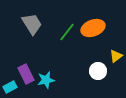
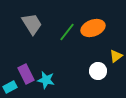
cyan star: rotated 24 degrees clockwise
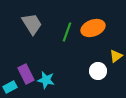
green line: rotated 18 degrees counterclockwise
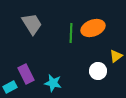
green line: moved 4 px right, 1 px down; rotated 18 degrees counterclockwise
cyan star: moved 7 px right, 3 px down
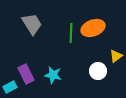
cyan star: moved 8 px up
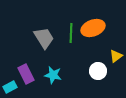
gray trapezoid: moved 12 px right, 14 px down
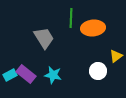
orange ellipse: rotated 15 degrees clockwise
green line: moved 15 px up
purple rectangle: rotated 24 degrees counterclockwise
cyan rectangle: moved 12 px up
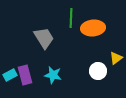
yellow triangle: moved 2 px down
purple rectangle: moved 1 px left, 1 px down; rotated 36 degrees clockwise
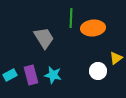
purple rectangle: moved 6 px right
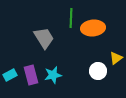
cyan star: rotated 24 degrees counterclockwise
